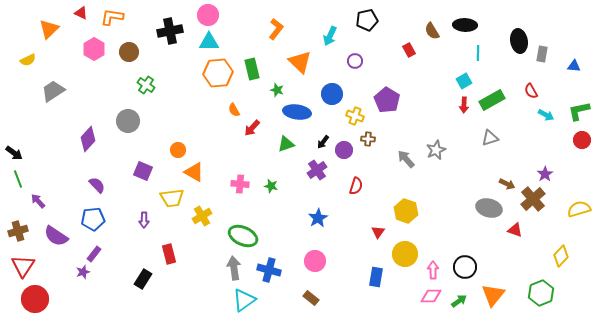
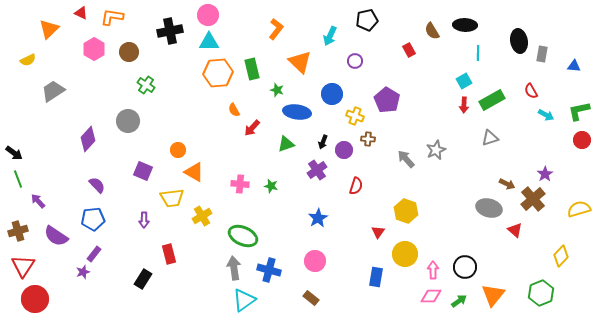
black arrow at (323, 142): rotated 16 degrees counterclockwise
red triangle at (515, 230): rotated 21 degrees clockwise
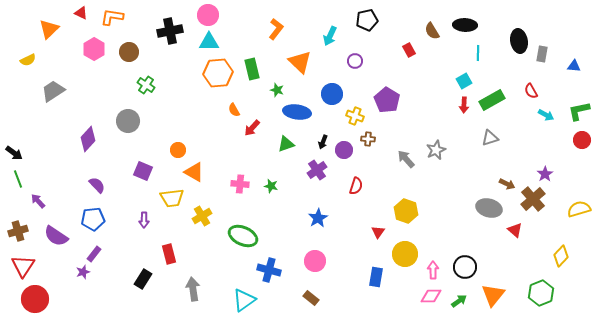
gray arrow at (234, 268): moved 41 px left, 21 px down
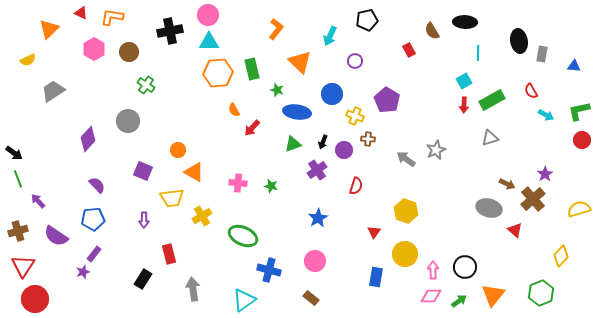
black ellipse at (465, 25): moved 3 px up
green triangle at (286, 144): moved 7 px right
gray arrow at (406, 159): rotated 12 degrees counterclockwise
pink cross at (240, 184): moved 2 px left, 1 px up
red triangle at (378, 232): moved 4 px left
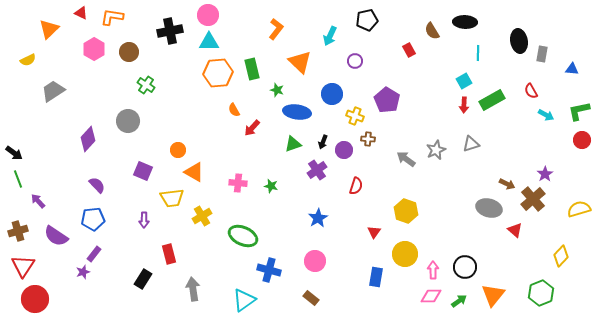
blue triangle at (574, 66): moved 2 px left, 3 px down
gray triangle at (490, 138): moved 19 px left, 6 px down
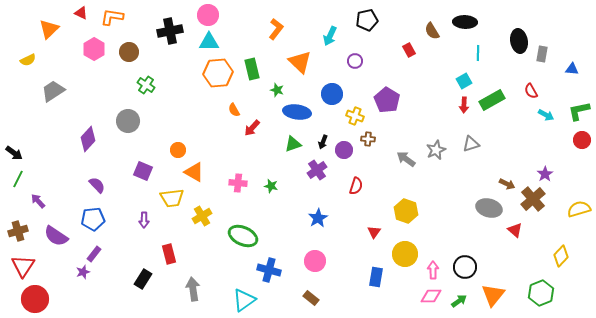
green line at (18, 179): rotated 48 degrees clockwise
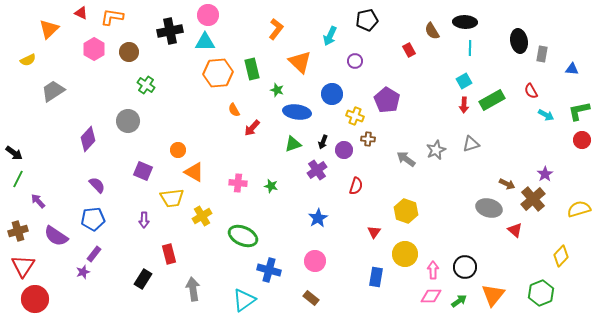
cyan triangle at (209, 42): moved 4 px left
cyan line at (478, 53): moved 8 px left, 5 px up
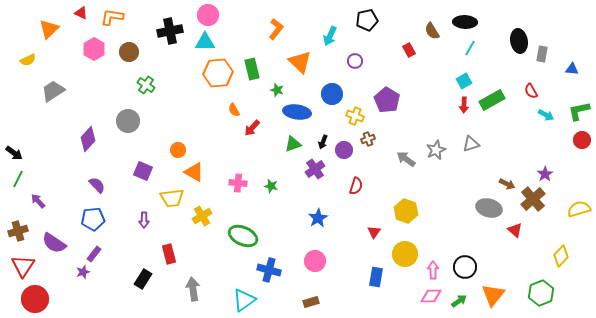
cyan line at (470, 48): rotated 28 degrees clockwise
brown cross at (368, 139): rotated 24 degrees counterclockwise
purple cross at (317, 170): moved 2 px left, 1 px up
purple semicircle at (56, 236): moved 2 px left, 7 px down
brown rectangle at (311, 298): moved 4 px down; rotated 56 degrees counterclockwise
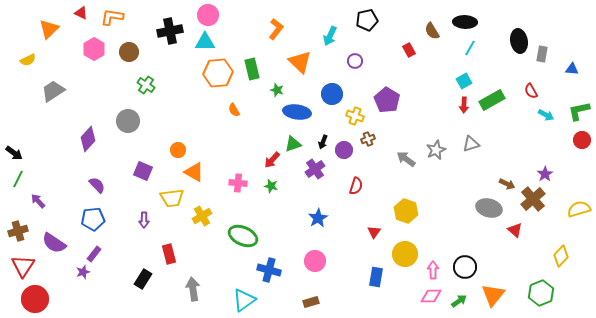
red arrow at (252, 128): moved 20 px right, 32 px down
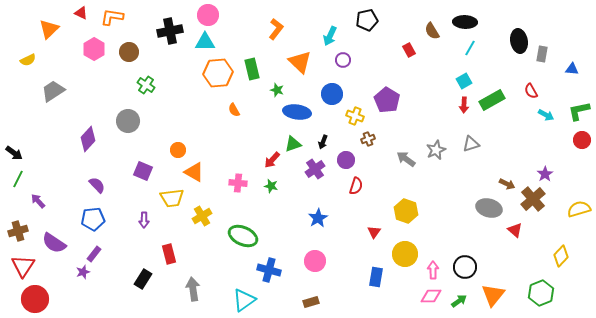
purple circle at (355, 61): moved 12 px left, 1 px up
purple circle at (344, 150): moved 2 px right, 10 px down
